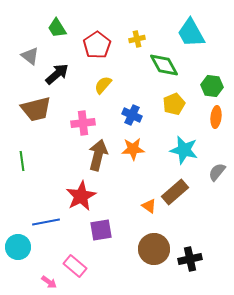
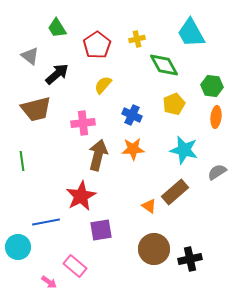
gray semicircle: rotated 18 degrees clockwise
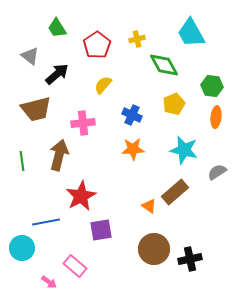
brown arrow: moved 39 px left
cyan circle: moved 4 px right, 1 px down
